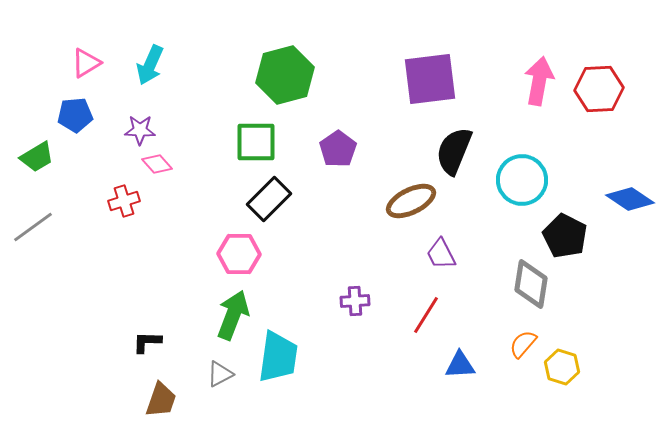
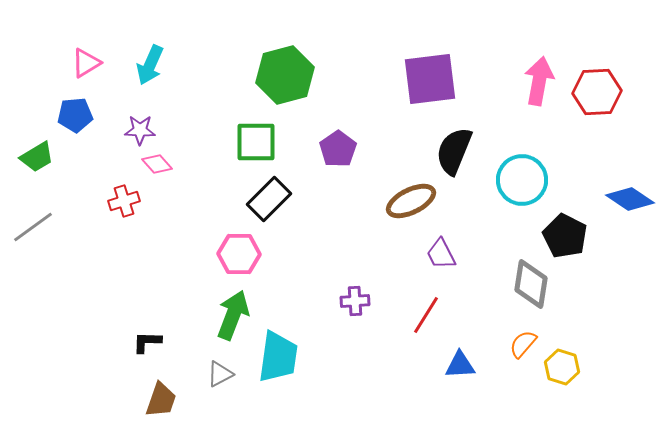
red hexagon: moved 2 px left, 3 px down
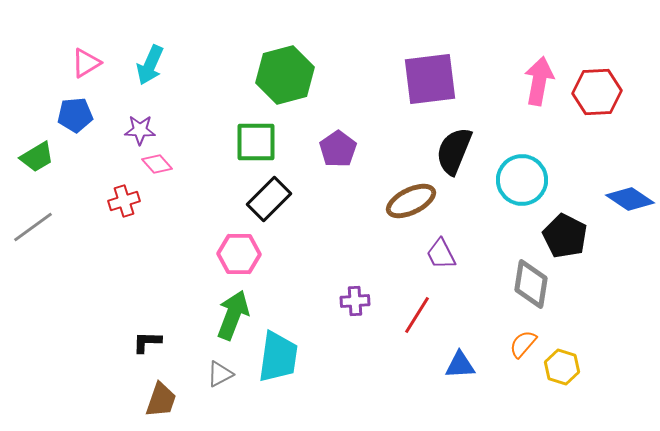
red line: moved 9 px left
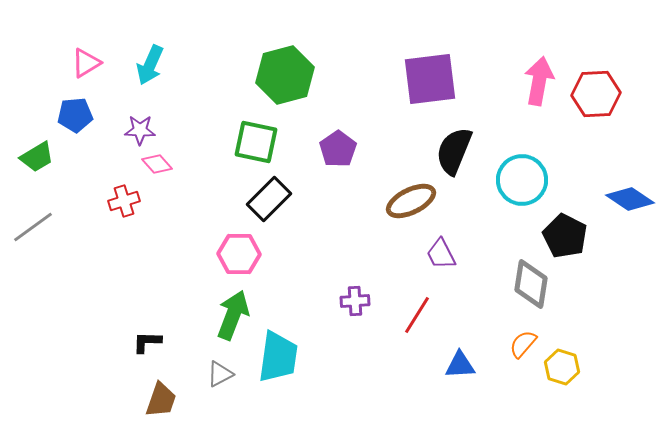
red hexagon: moved 1 px left, 2 px down
green square: rotated 12 degrees clockwise
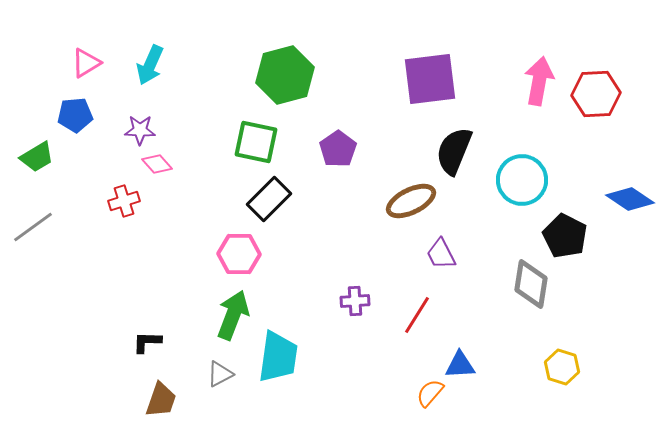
orange semicircle: moved 93 px left, 49 px down
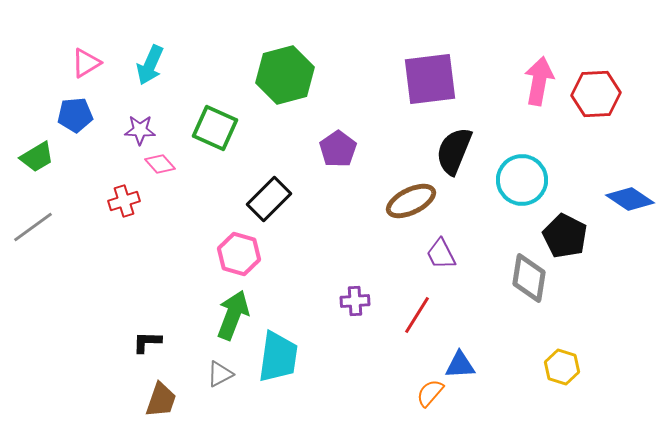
green square: moved 41 px left, 14 px up; rotated 12 degrees clockwise
pink diamond: moved 3 px right
pink hexagon: rotated 15 degrees clockwise
gray diamond: moved 2 px left, 6 px up
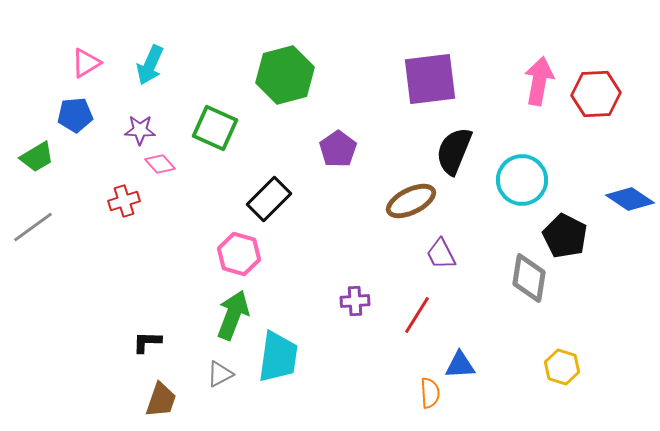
orange semicircle: rotated 136 degrees clockwise
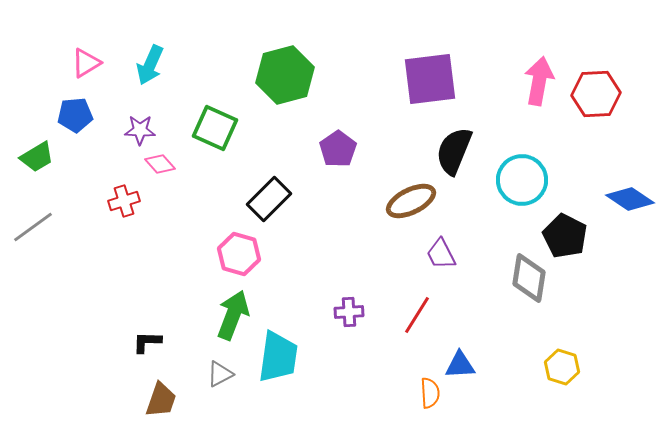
purple cross: moved 6 px left, 11 px down
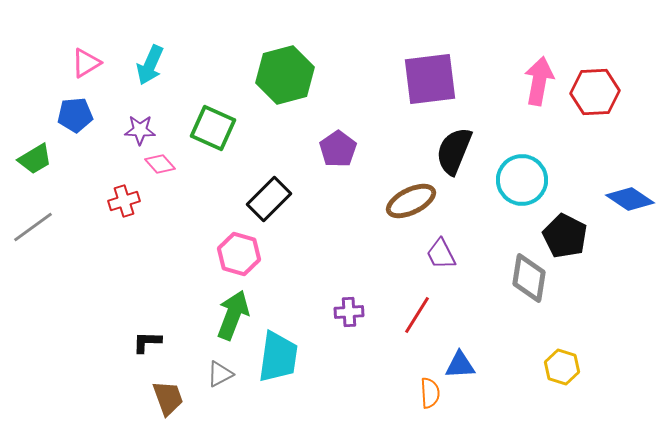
red hexagon: moved 1 px left, 2 px up
green square: moved 2 px left
green trapezoid: moved 2 px left, 2 px down
brown trapezoid: moved 7 px right, 2 px up; rotated 39 degrees counterclockwise
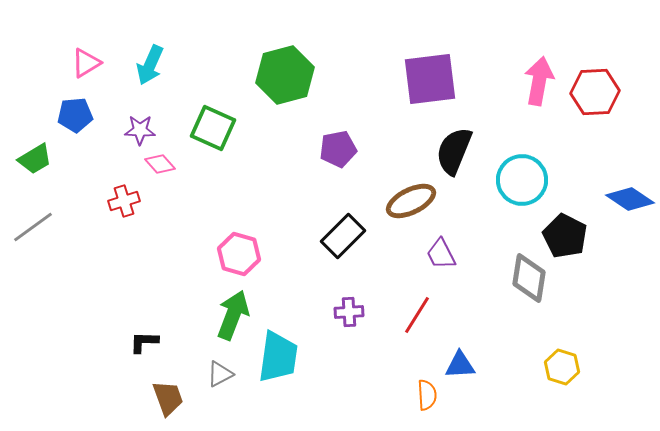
purple pentagon: rotated 24 degrees clockwise
black rectangle: moved 74 px right, 37 px down
black L-shape: moved 3 px left
orange semicircle: moved 3 px left, 2 px down
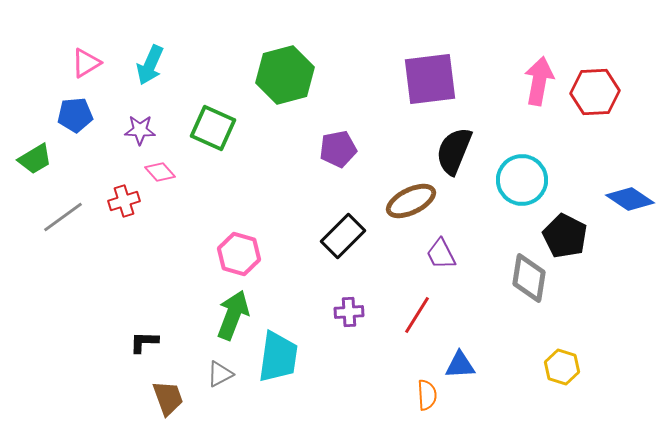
pink diamond: moved 8 px down
gray line: moved 30 px right, 10 px up
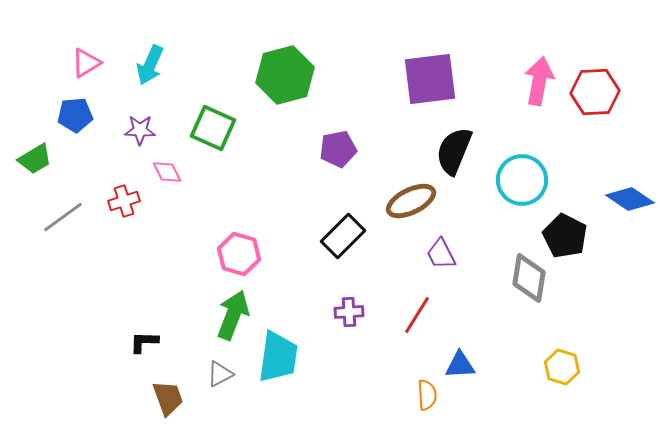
pink diamond: moved 7 px right; rotated 16 degrees clockwise
